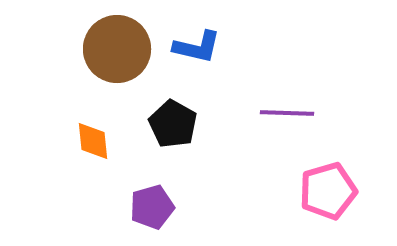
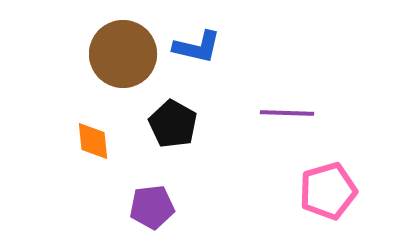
brown circle: moved 6 px right, 5 px down
purple pentagon: rotated 9 degrees clockwise
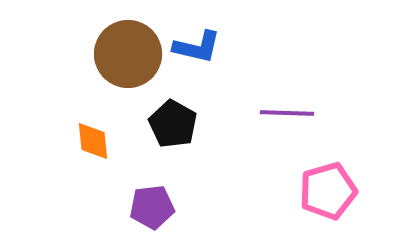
brown circle: moved 5 px right
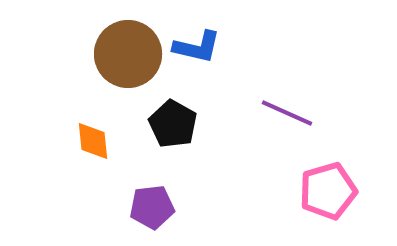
purple line: rotated 22 degrees clockwise
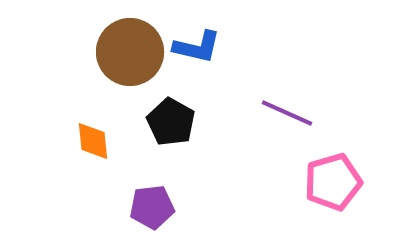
brown circle: moved 2 px right, 2 px up
black pentagon: moved 2 px left, 2 px up
pink pentagon: moved 5 px right, 9 px up
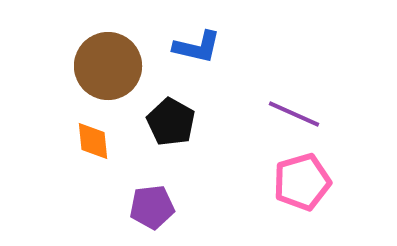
brown circle: moved 22 px left, 14 px down
purple line: moved 7 px right, 1 px down
pink pentagon: moved 31 px left
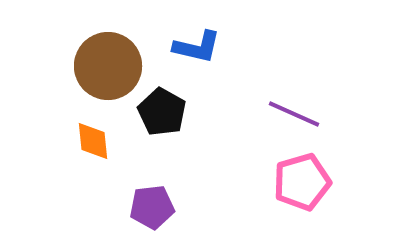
black pentagon: moved 9 px left, 10 px up
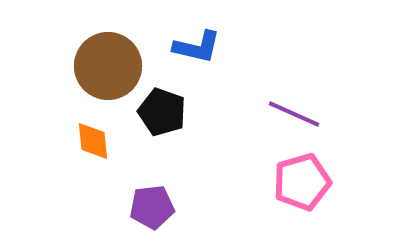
black pentagon: rotated 9 degrees counterclockwise
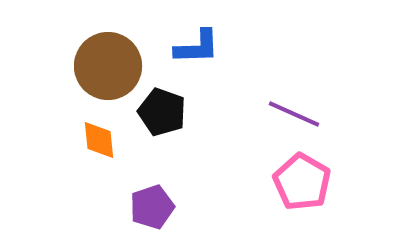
blue L-shape: rotated 15 degrees counterclockwise
orange diamond: moved 6 px right, 1 px up
pink pentagon: rotated 26 degrees counterclockwise
purple pentagon: rotated 12 degrees counterclockwise
